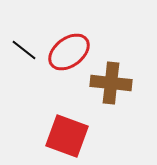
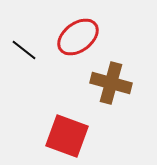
red ellipse: moved 9 px right, 15 px up
brown cross: rotated 9 degrees clockwise
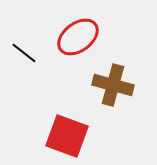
black line: moved 3 px down
brown cross: moved 2 px right, 2 px down
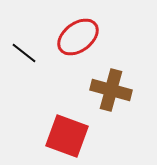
brown cross: moved 2 px left, 5 px down
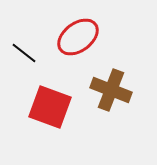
brown cross: rotated 6 degrees clockwise
red square: moved 17 px left, 29 px up
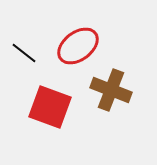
red ellipse: moved 9 px down
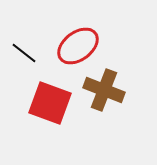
brown cross: moved 7 px left
red square: moved 4 px up
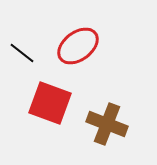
black line: moved 2 px left
brown cross: moved 3 px right, 34 px down
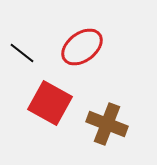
red ellipse: moved 4 px right, 1 px down
red square: rotated 9 degrees clockwise
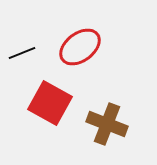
red ellipse: moved 2 px left
black line: rotated 60 degrees counterclockwise
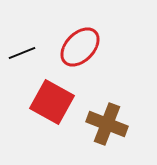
red ellipse: rotated 9 degrees counterclockwise
red square: moved 2 px right, 1 px up
